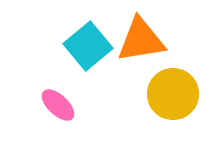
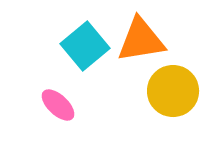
cyan square: moved 3 px left
yellow circle: moved 3 px up
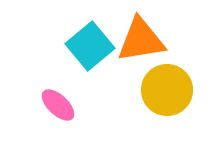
cyan square: moved 5 px right
yellow circle: moved 6 px left, 1 px up
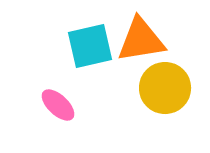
cyan square: rotated 27 degrees clockwise
yellow circle: moved 2 px left, 2 px up
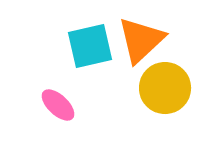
orange triangle: rotated 34 degrees counterclockwise
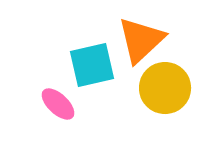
cyan square: moved 2 px right, 19 px down
pink ellipse: moved 1 px up
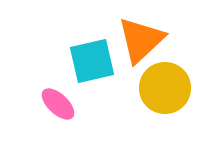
cyan square: moved 4 px up
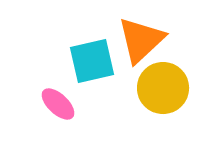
yellow circle: moved 2 px left
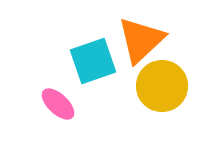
cyan square: moved 1 px right; rotated 6 degrees counterclockwise
yellow circle: moved 1 px left, 2 px up
